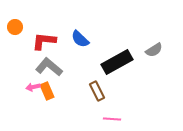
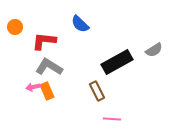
blue semicircle: moved 15 px up
gray L-shape: rotated 8 degrees counterclockwise
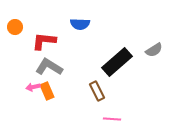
blue semicircle: rotated 42 degrees counterclockwise
black rectangle: rotated 12 degrees counterclockwise
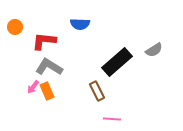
pink arrow: rotated 40 degrees counterclockwise
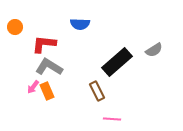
red L-shape: moved 3 px down
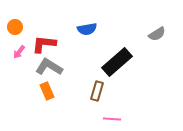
blue semicircle: moved 7 px right, 5 px down; rotated 12 degrees counterclockwise
gray semicircle: moved 3 px right, 16 px up
pink arrow: moved 14 px left, 35 px up
brown rectangle: rotated 42 degrees clockwise
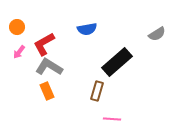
orange circle: moved 2 px right
red L-shape: rotated 35 degrees counterclockwise
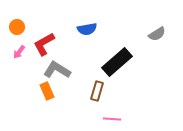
gray L-shape: moved 8 px right, 3 px down
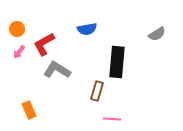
orange circle: moved 2 px down
black rectangle: rotated 44 degrees counterclockwise
orange rectangle: moved 18 px left, 19 px down
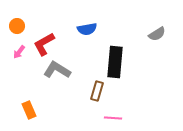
orange circle: moved 3 px up
black rectangle: moved 2 px left
pink line: moved 1 px right, 1 px up
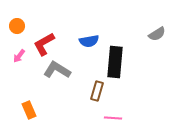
blue semicircle: moved 2 px right, 12 px down
pink arrow: moved 4 px down
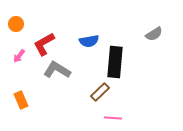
orange circle: moved 1 px left, 2 px up
gray semicircle: moved 3 px left
brown rectangle: moved 3 px right, 1 px down; rotated 30 degrees clockwise
orange rectangle: moved 8 px left, 10 px up
